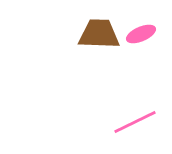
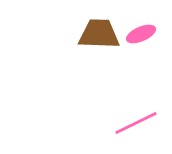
pink line: moved 1 px right, 1 px down
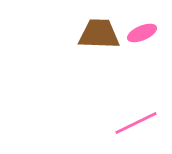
pink ellipse: moved 1 px right, 1 px up
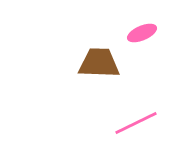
brown trapezoid: moved 29 px down
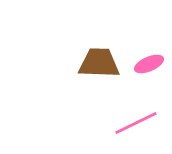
pink ellipse: moved 7 px right, 31 px down
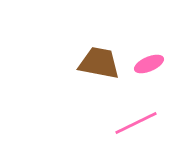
brown trapezoid: rotated 9 degrees clockwise
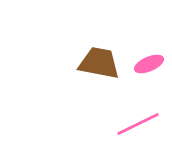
pink line: moved 2 px right, 1 px down
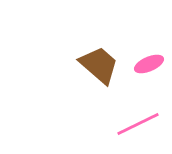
brown trapezoid: moved 2 px down; rotated 30 degrees clockwise
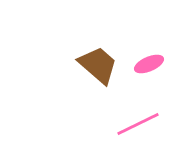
brown trapezoid: moved 1 px left
